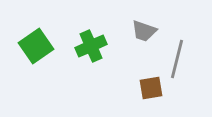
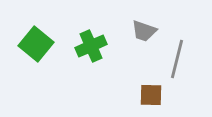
green square: moved 2 px up; rotated 16 degrees counterclockwise
brown square: moved 7 px down; rotated 10 degrees clockwise
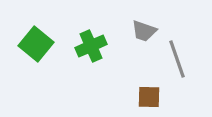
gray line: rotated 33 degrees counterclockwise
brown square: moved 2 px left, 2 px down
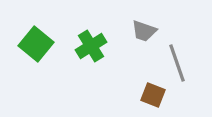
green cross: rotated 8 degrees counterclockwise
gray line: moved 4 px down
brown square: moved 4 px right, 2 px up; rotated 20 degrees clockwise
